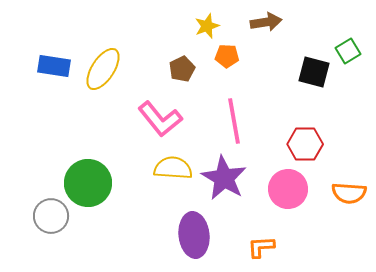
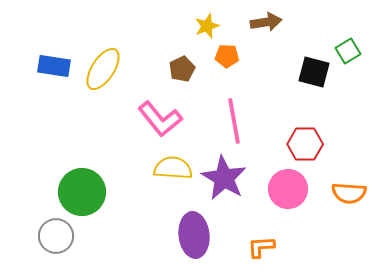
green circle: moved 6 px left, 9 px down
gray circle: moved 5 px right, 20 px down
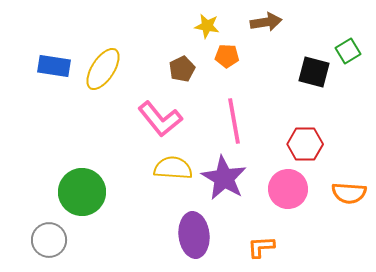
yellow star: rotated 30 degrees clockwise
gray circle: moved 7 px left, 4 px down
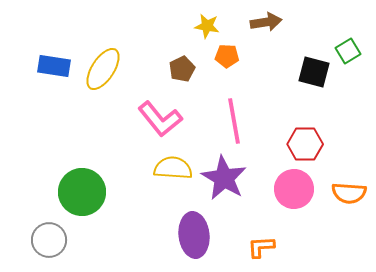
pink circle: moved 6 px right
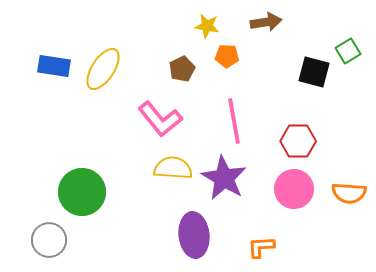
red hexagon: moved 7 px left, 3 px up
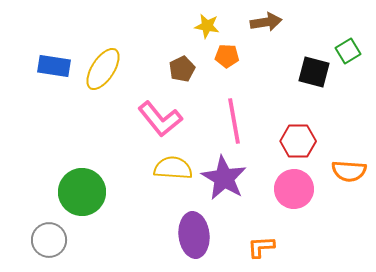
orange semicircle: moved 22 px up
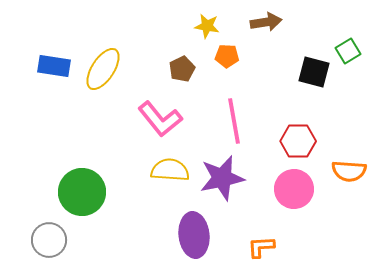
yellow semicircle: moved 3 px left, 2 px down
purple star: moved 2 px left; rotated 30 degrees clockwise
